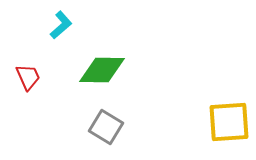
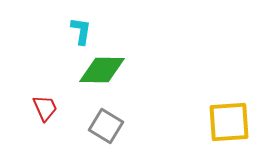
cyan L-shape: moved 20 px right, 6 px down; rotated 40 degrees counterclockwise
red trapezoid: moved 17 px right, 31 px down
gray square: moved 1 px up
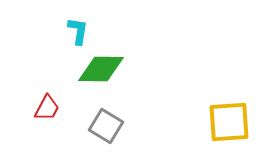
cyan L-shape: moved 3 px left
green diamond: moved 1 px left, 1 px up
red trapezoid: moved 2 px right; rotated 52 degrees clockwise
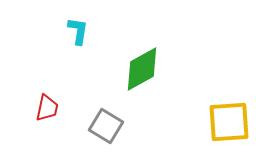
green diamond: moved 41 px right; rotated 30 degrees counterclockwise
red trapezoid: rotated 16 degrees counterclockwise
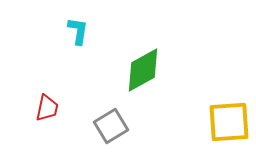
green diamond: moved 1 px right, 1 px down
gray square: moved 5 px right; rotated 28 degrees clockwise
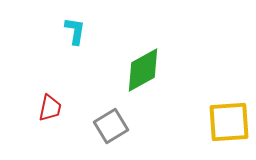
cyan L-shape: moved 3 px left
red trapezoid: moved 3 px right
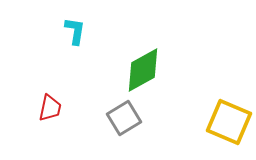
yellow square: rotated 27 degrees clockwise
gray square: moved 13 px right, 8 px up
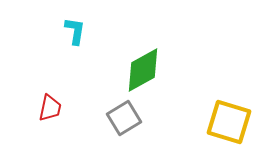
yellow square: rotated 6 degrees counterclockwise
